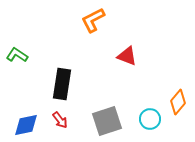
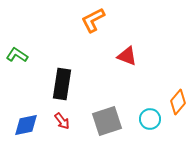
red arrow: moved 2 px right, 1 px down
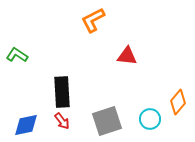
red triangle: rotated 15 degrees counterclockwise
black rectangle: moved 8 px down; rotated 12 degrees counterclockwise
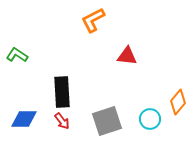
blue diamond: moved 2 px left, 6 px up; rotated 12 degrees clockwise
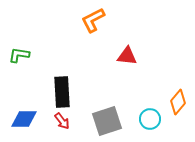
green L-shape: moved 2 px right; rotated 25 degrees counterclockwise
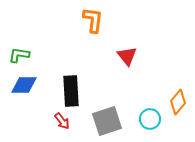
orange L-shape: rotated 124 degrees clockwise
red triangle: rotated 45 degrees clockwise
black rectangle: moved 9 px right, 1 px up
blue diamond: moved 34 px up
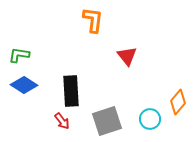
blue diamond: rotated 32 degrees clockwise
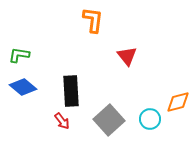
blue diamond: moved 1 px left, 2 px down; rotated 8 degrees clockwise
orange diamond: rotated 35 degrees clockwise
gray square: moved 2 px right, 1 px up; rotated 24 degrees counterclockwise
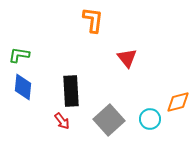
red triangle: moved 2 px down
blue diamond: rotated 56 degrees clockwise
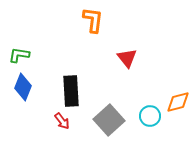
blue diamond: rotated 16 degrees clockwise
cyan circle: moved 3 px up
